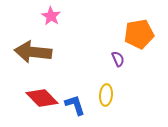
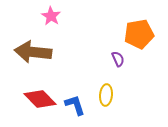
red diamond: moved 2 px left, 1 px down
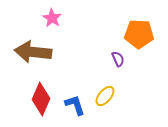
pink star: moved 1 px right, 2 px down
orange pentagon: rotated 12 degrees clockwise
yellow ellipse: moved 1 px left, 1 px down; rotated 35 degrees clockwise
red diamond: moved 1 px right; rotated 68 degrees clockwise
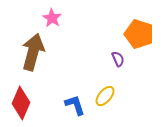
orange pentagon: rotated 16 degrees clockwise
brown arrow: rotated 99 degrees clockwise
red diamond: moved 20 px left, 4 px down
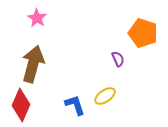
pink star: moved 15 px left
orange pentagon: moved 4 px right, 1 px up
brown arrow: moved 12 px down
yellow ellipse: rotated 15 degrees clockwise
red diamond: moved 2 px down
